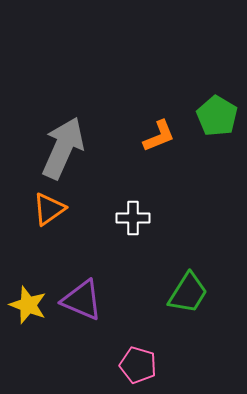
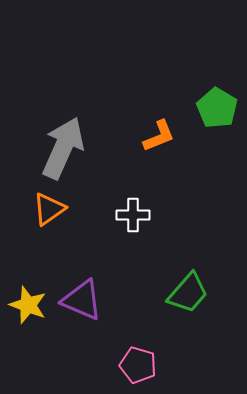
green pentagon: moved 8 px up
white cross: moved 3 px up
green trapezoid: rotated 9 degrees clockwise
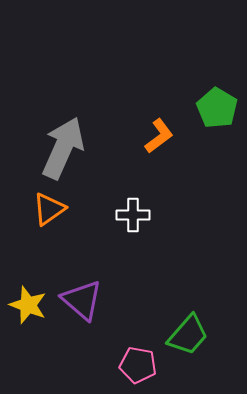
orange L-shape: rotated 15 degrees counterclockwise
green trapezoid: moved 42 px down
purple triangle: rotated 18 degrees clockwise
pink pentagon: rotated 6 degrees counterclockwise
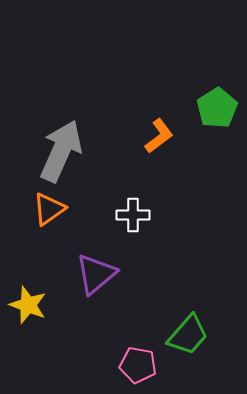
green pentagon: rotated 9 degrees clockwise
gray arrow: moved 2 px left, 3 px down
purple triangle: moved 14 px right, 26 px up; rotated 39 degrees clockwise
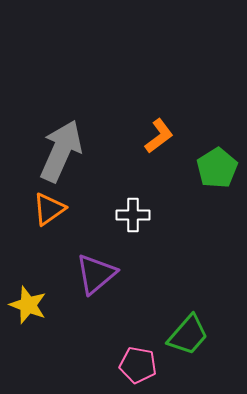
green pentagon: moved 60 px down
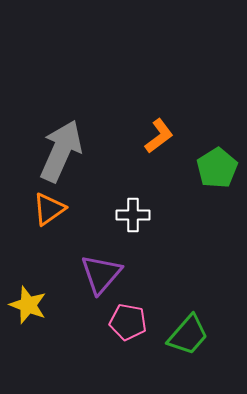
purple triangle: moved 5 px right; rotated 9 degrees counterclockwise
pink pentagon: moved 10 px left, 43 px up
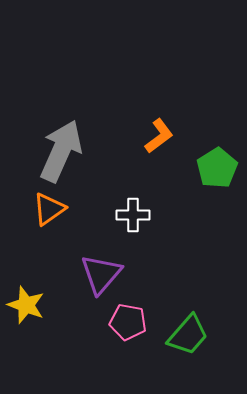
yellow star: moved 2 px left
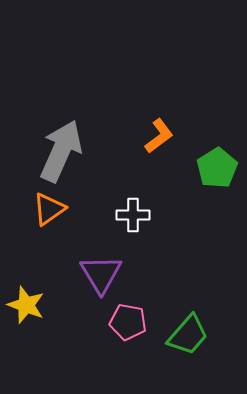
purple triangle: rotated 12 degrees counterclockwise
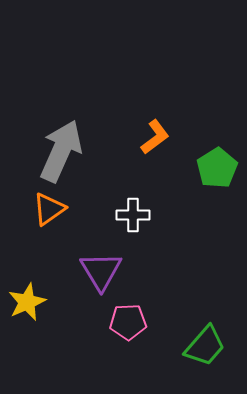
orange L-shape: moved 4 px left, 1 px down
purple triangle: moved 3 px up
yellow star: moved 1 px right, 3 px up; rotated 27 degrees clockwise
pink pentagon: rotated 12 degrees counterclockwise
green trapezoid: moved 17 px right, 11 px down
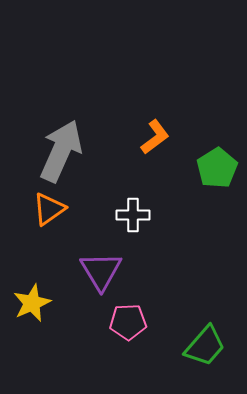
yellow star: moved 5 px right, 1 px down
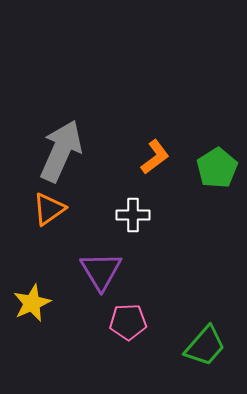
orange L-shape: moved 20 px down
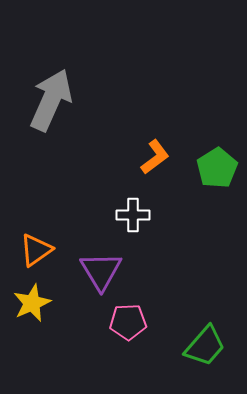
gray arrow: moved 10 px left, 51 px up
orange triangle: moved 13 px left, 41 px down
